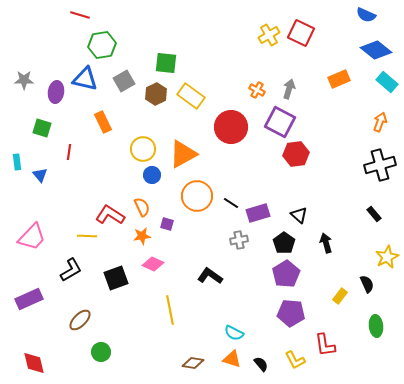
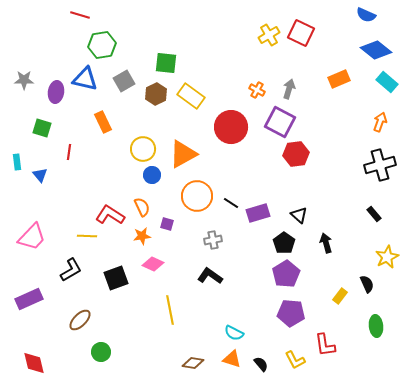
gray cross at (239, 240): moved 26 px left
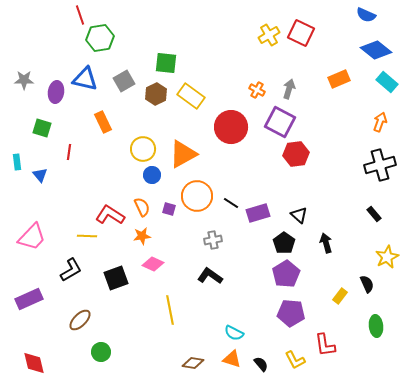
red line at (80, 15): rotated 54 degrees clockwise
green hexagon at (102, 45): moved 2 px left, 7 px up
purple square at (167, 224): moved 2 px right, 15 px up
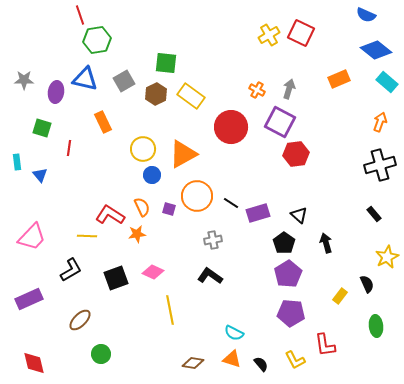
green hexagon at (100, 38): moved 3 px left, 2 px down
red line at (69, 152): moved 4 px up
orange star at (142, 236): moved 5 px left, 2 px up
pink diamond at (153, 264): moved 8 px down
purple pentagon at (286, 274): moved 2 px right
green circle at (101, 352): moved 2 px down
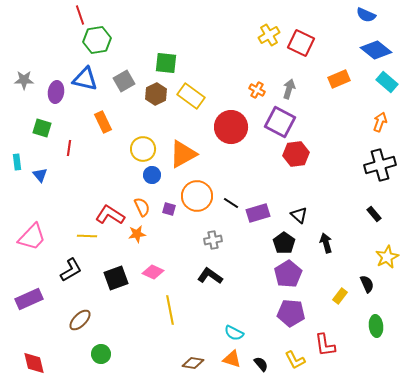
red square at (301, 33): moved 10 px down
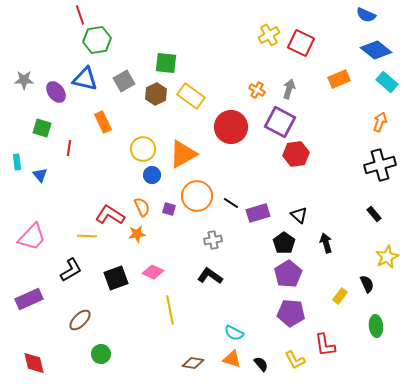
purple ellipse at (56, 92): rotated 45 degrees counterclockwise
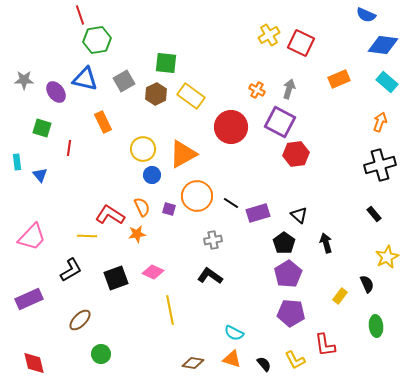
blue diamond at (376, 50): moved 7 px right, 5 px up; rotated 32 degrees counterclockwise
black semicircle at (261, 364): moved 3 px right
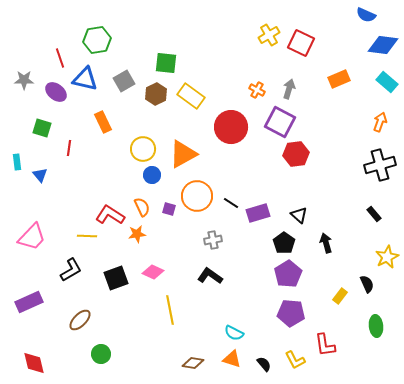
red line at (80, 15): moved 20 px left, 43 px down
purple ellipse at (56, 92): rotated 15 degrees counterclockwise
purple rectangle at (29, 299): moved 3 px down
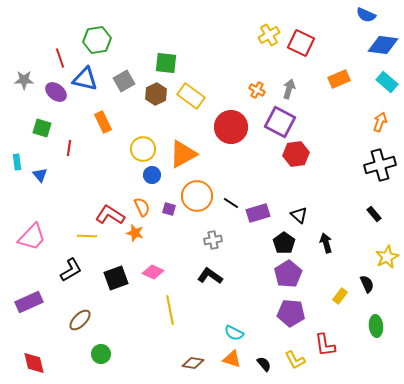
orange star at (137, 234): moved 2 px left, 1 px up; rotated 24 degrees clockwise
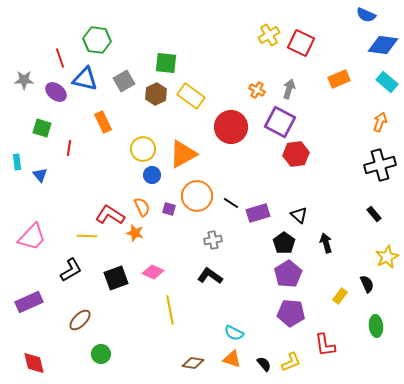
green hexagon at (97, 40): rotated 16 degrees clockwise
yellow L-shape at (295, 360): moved 4 px left, 2 px down; rotated 85 degrees counterclockwise
